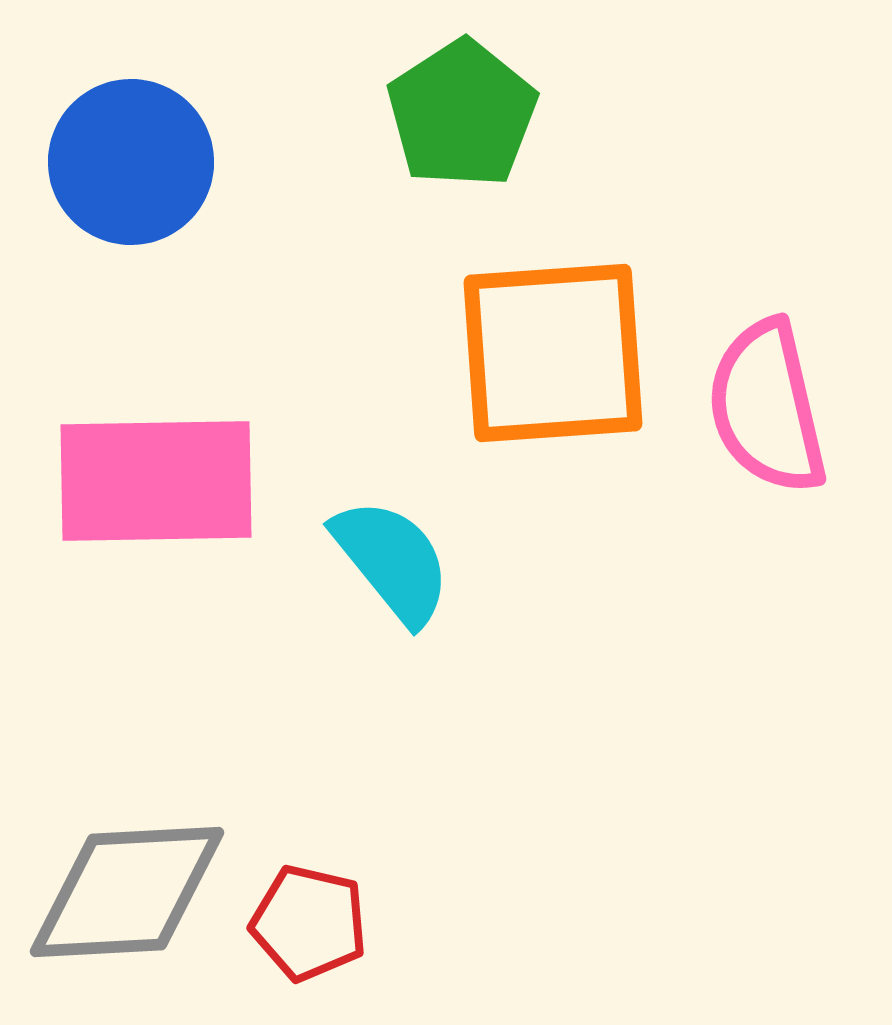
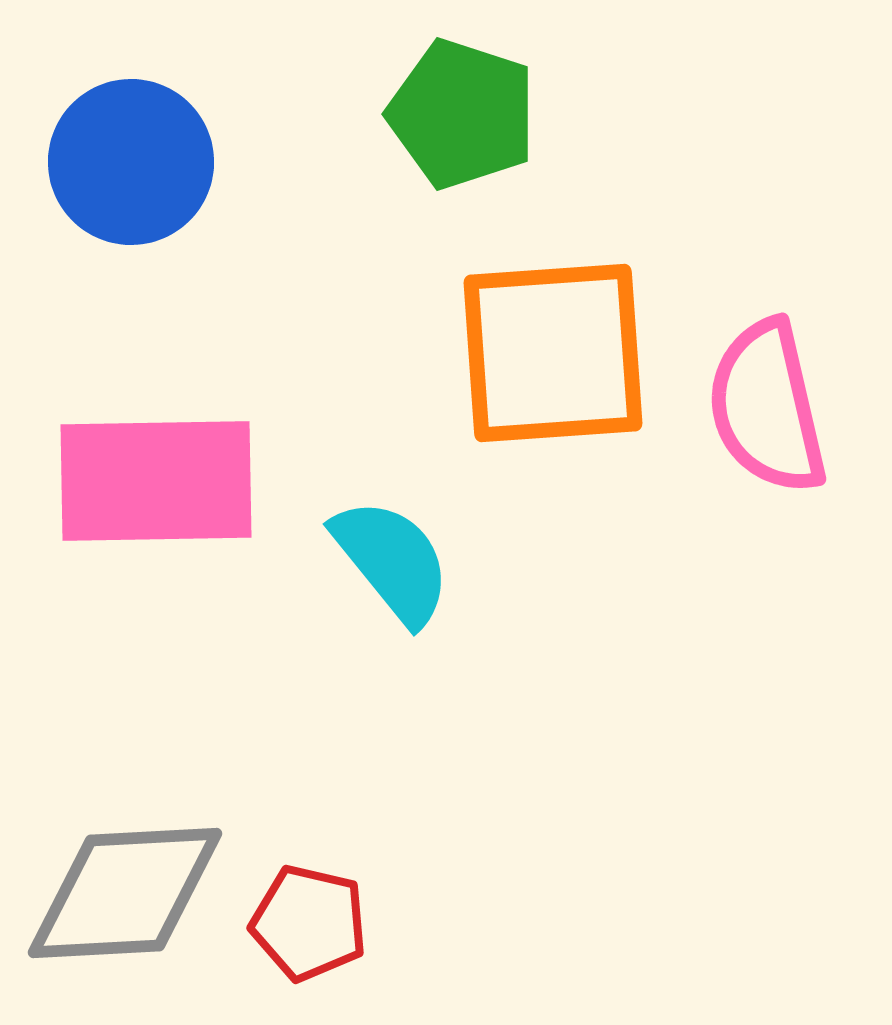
green pentagon: rotated 21 degrees counterclockwise
gray diamond: moved 2 px left, 1 px down
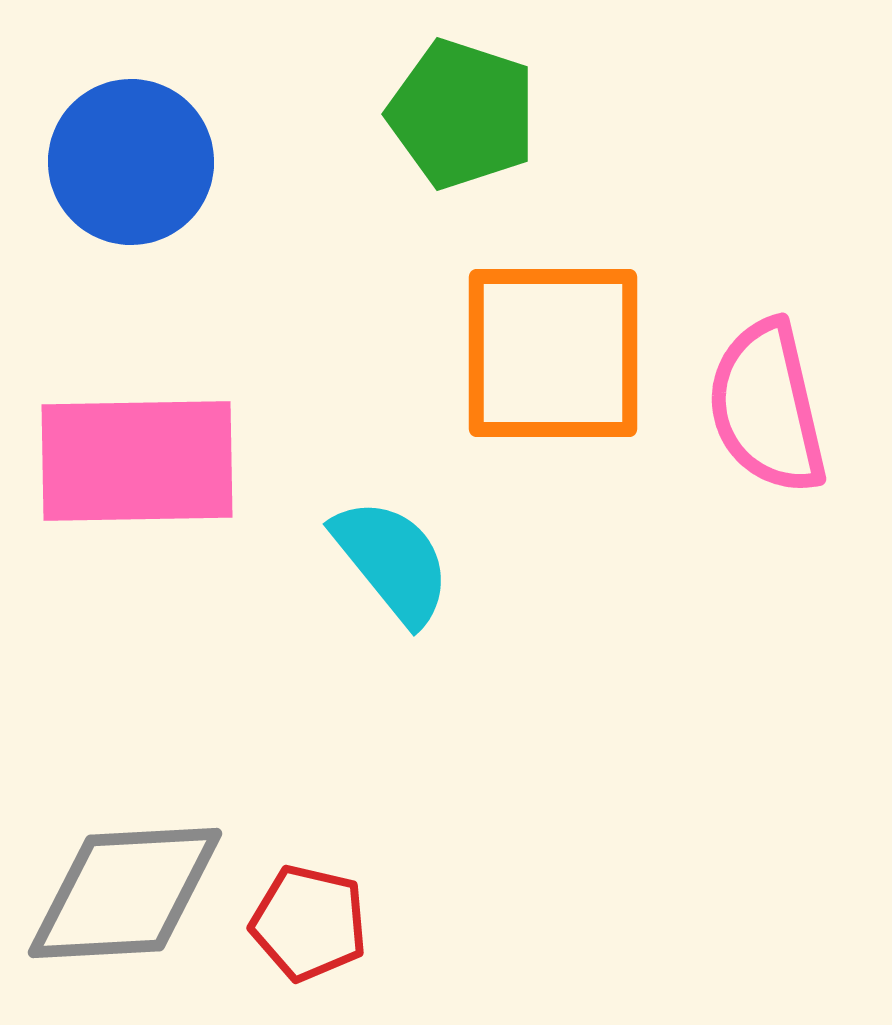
orange square: rotated 4 degrees clockwise
pink rectangle: moved 19 px left, 20 px up
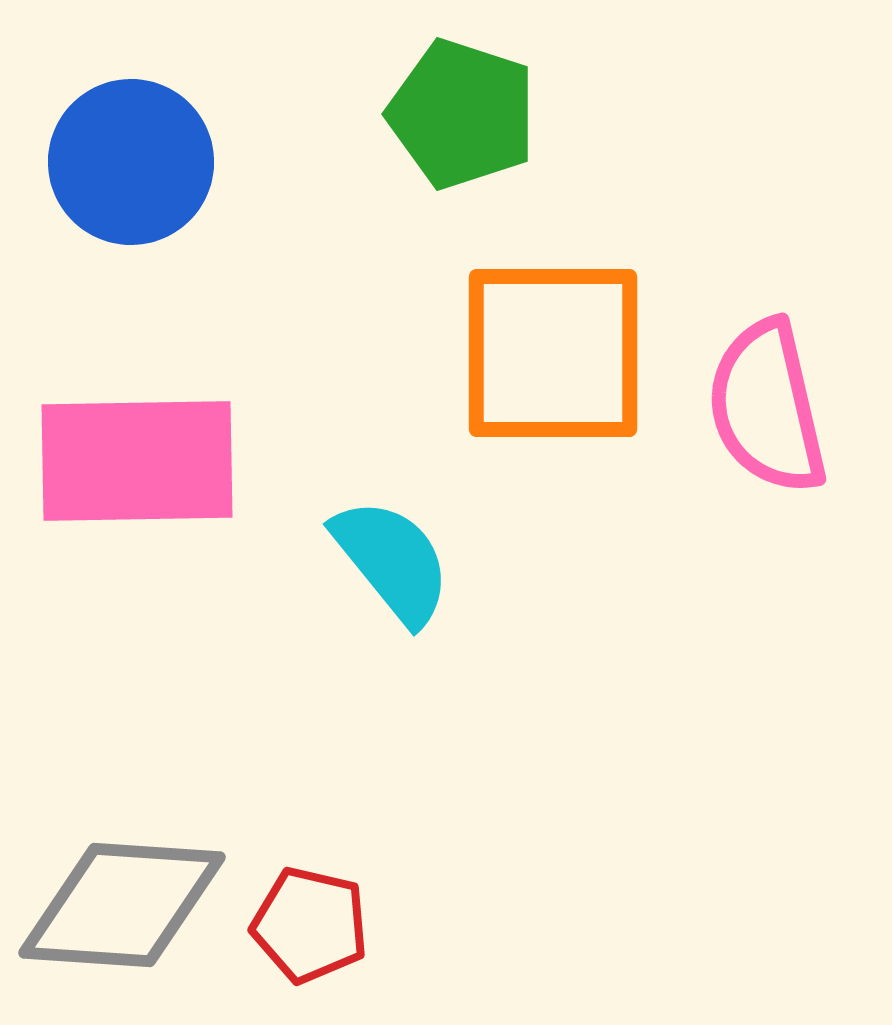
gray diamond: moved 3 px left, 12 px down; rotated 7 degrees clockwise
red pentagon: moved 1 px right, 2 px down
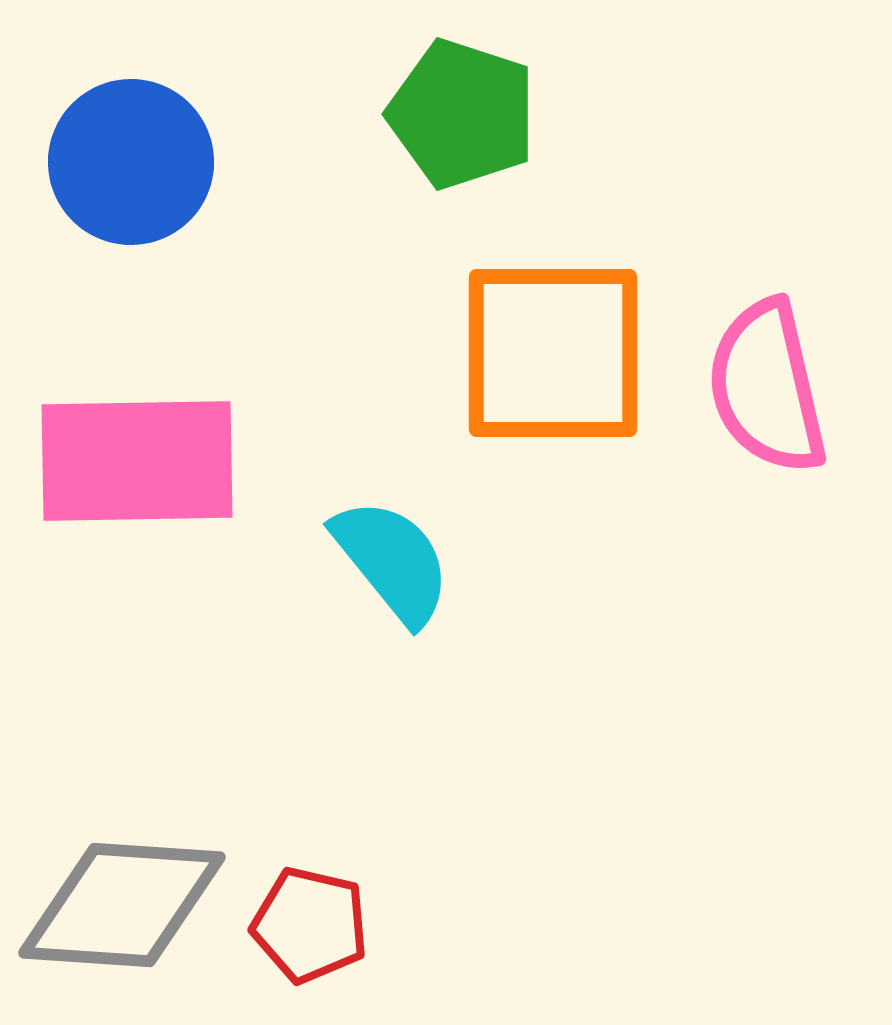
pink semicircle: moved 20 px up
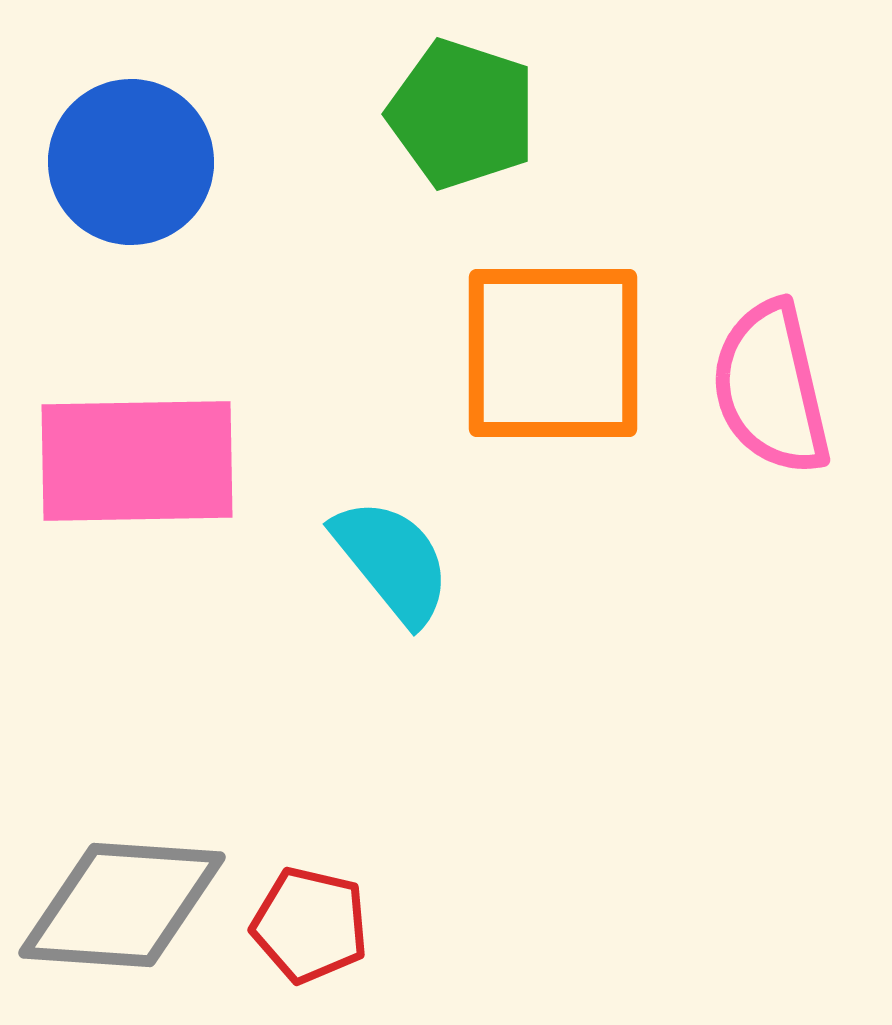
pink semicircle: moved 4 px right, 1 px down
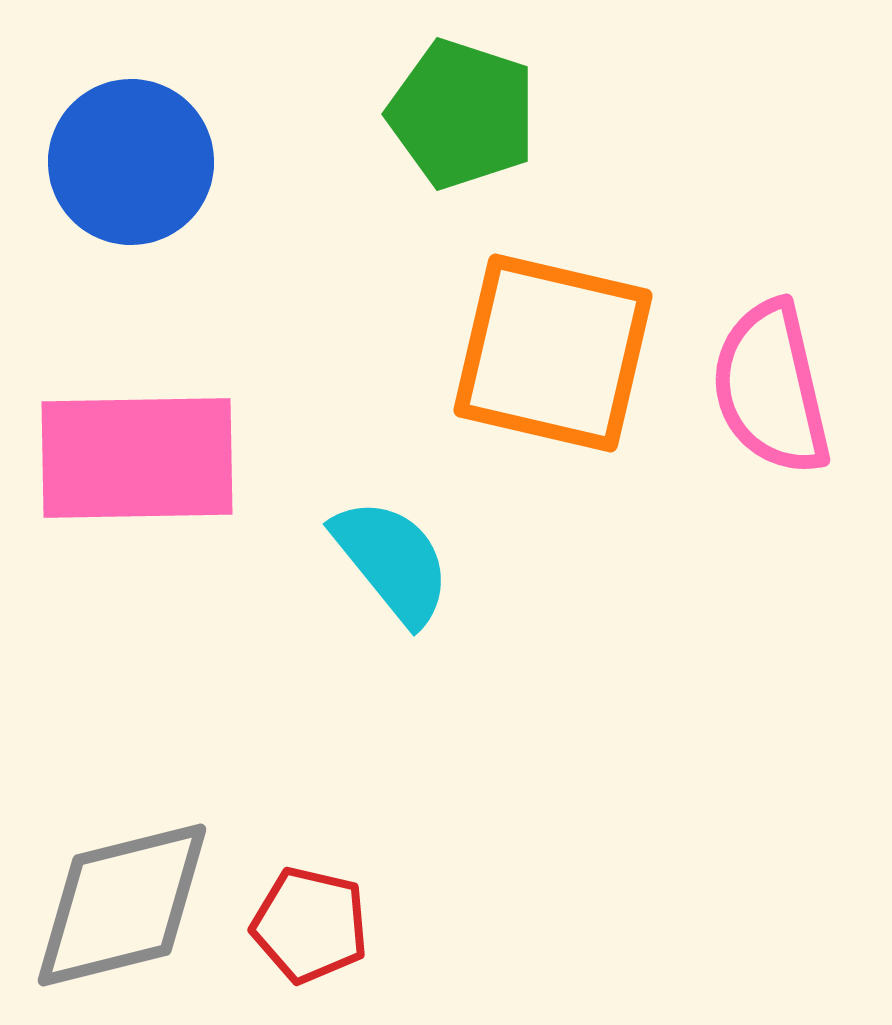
orange square: rotated 13 degrees clockwise
pink rectangle: moved 3 px up
gray diamond: rotated 18 degrees counterclockwise
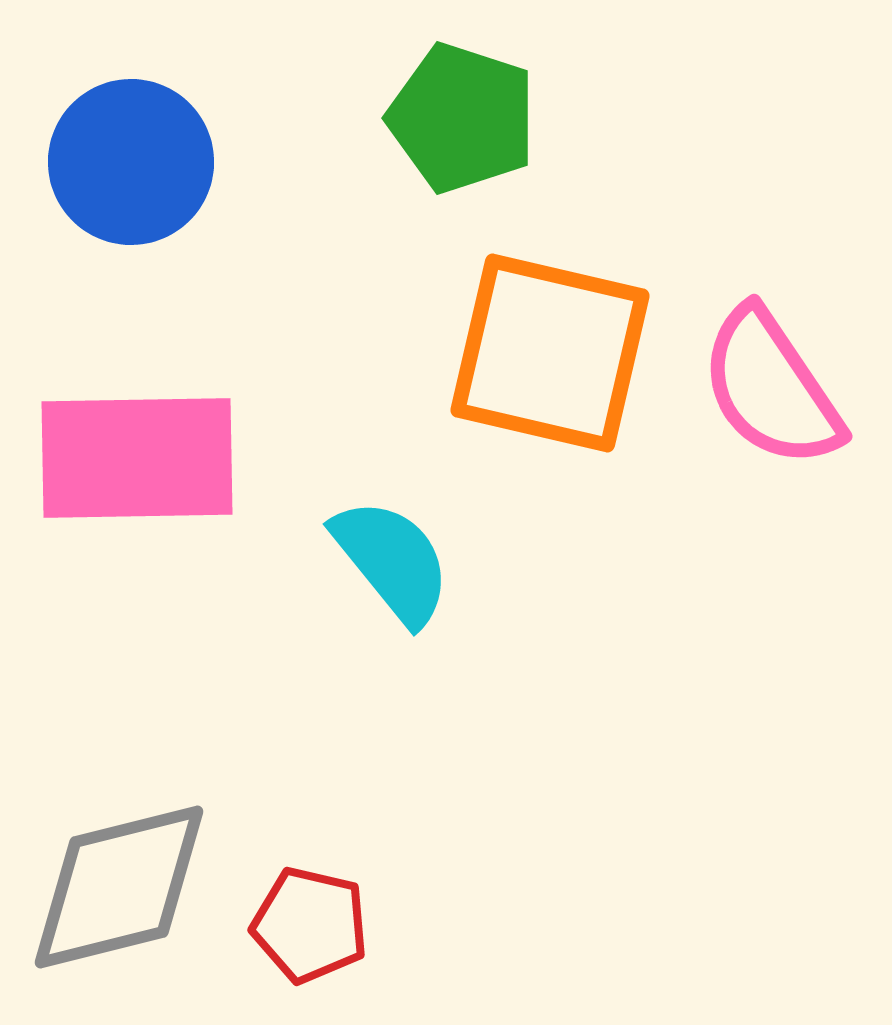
green pentagon: moved 4 px down
orange square: moved 3 px left
pink semicircle: rotated 21 degrees counterclockwise
gray diamond: moved 3 px left, 18 px up
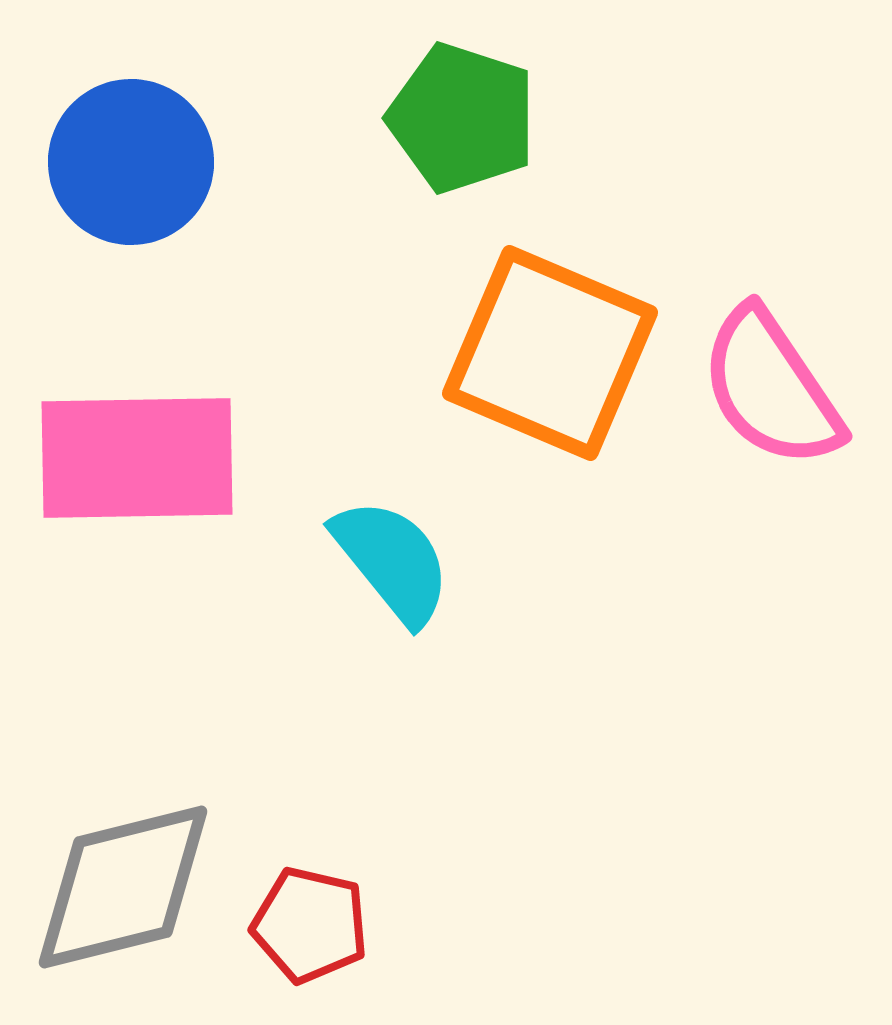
orange square: rotated 10 degrees clockwise
gray diamond: moved 4 px right
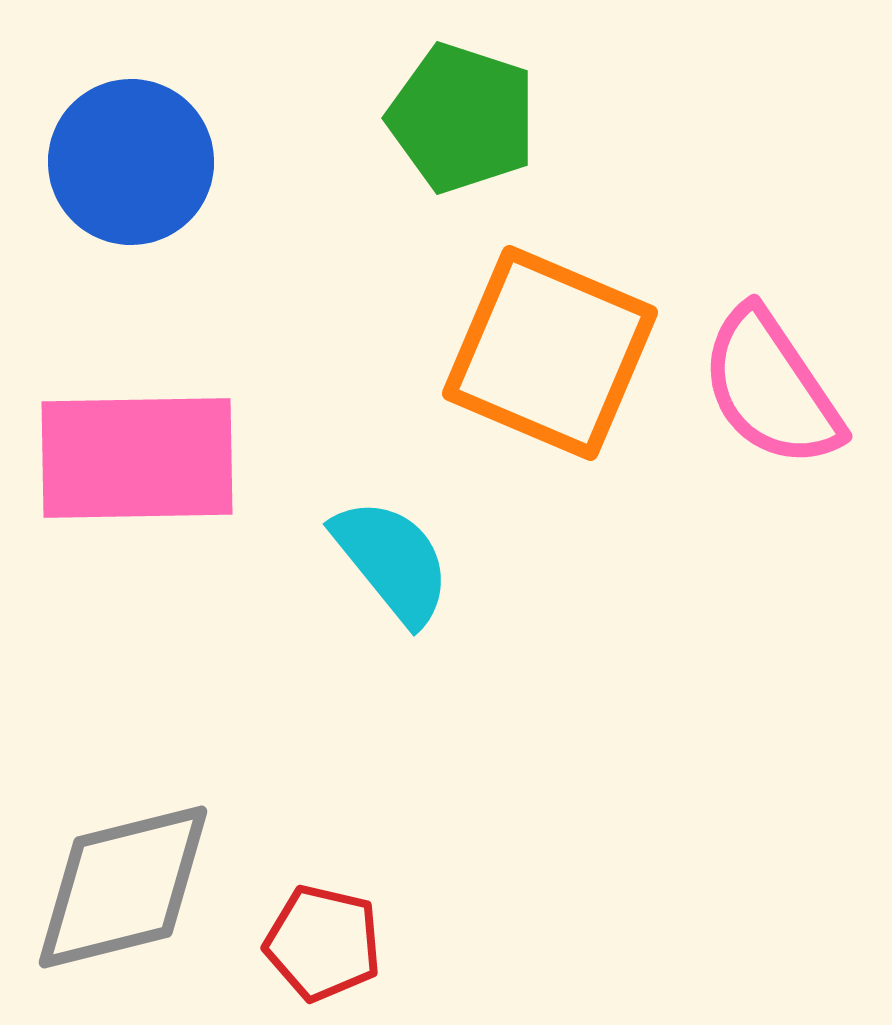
red pentagon: moved 13 px right, 18 px down
